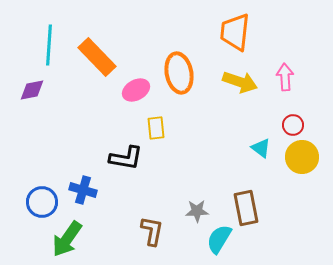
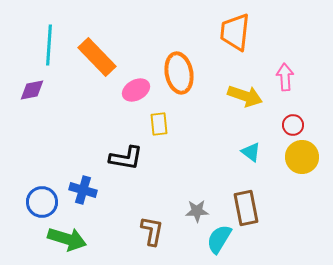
yellow arrow: moved 5 px right, 14 px down
yellow rectangle: moved 3 px right, 4 px up
cyan triangle: moved 10 px left, 4 px down
green arrow: rotated 108 degrees counterclockwise
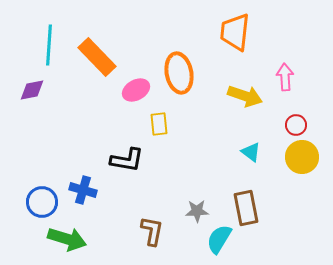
red circle: moved 3 px right
black L-shape: moved 1 px right, 2 px down
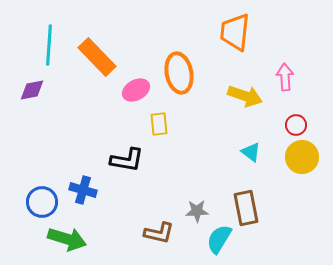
brown L-shape: moved 7 px right, 2 px down; rotated 92 degrees clockwise
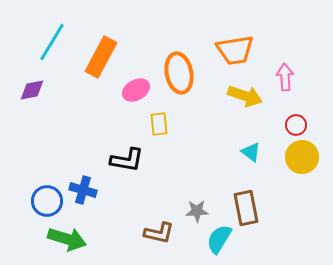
orange trapezoid: moved 18 px down; rotated 105 degrees counterclockwise
cyan line: moved 3 px right, 3 px up; rotated 27 degrees clockwise
orange rectangle: moved 4 px right; rotated 72 degrees clockwise
blue circle: moved 5 px right, 1 px up
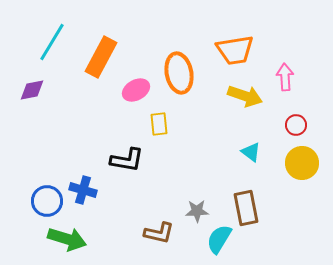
yellow circle: moved 6 px down
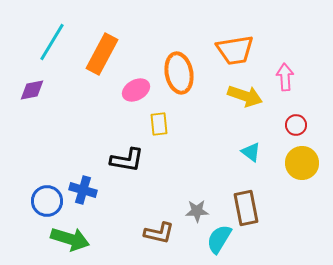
orange rectangle: moved 1 px right, 3 px up
green arrow: moved 3 px right
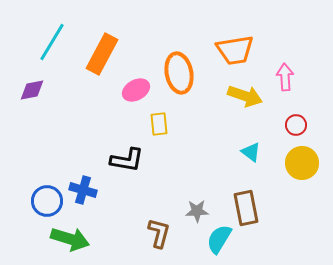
brown L-shape: rotated 88 degrees counterclockwise
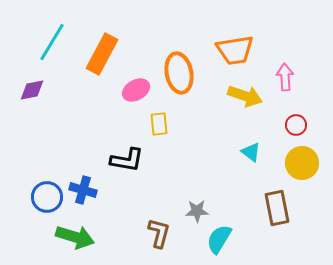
blue circle: moved 4 px up
brown rectangle: moved 31 px right
green arrow: moved 5 px right, 2 px up
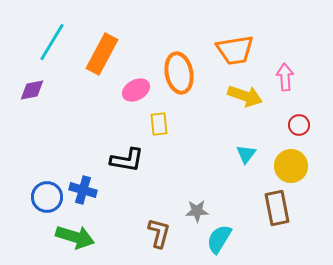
red circle: moved 3 px right
cyan triangle: moved 5 px left, 2 px down; rotated 30 degrees clockwise
yellow circle: moved 11 px left, 3 px down
